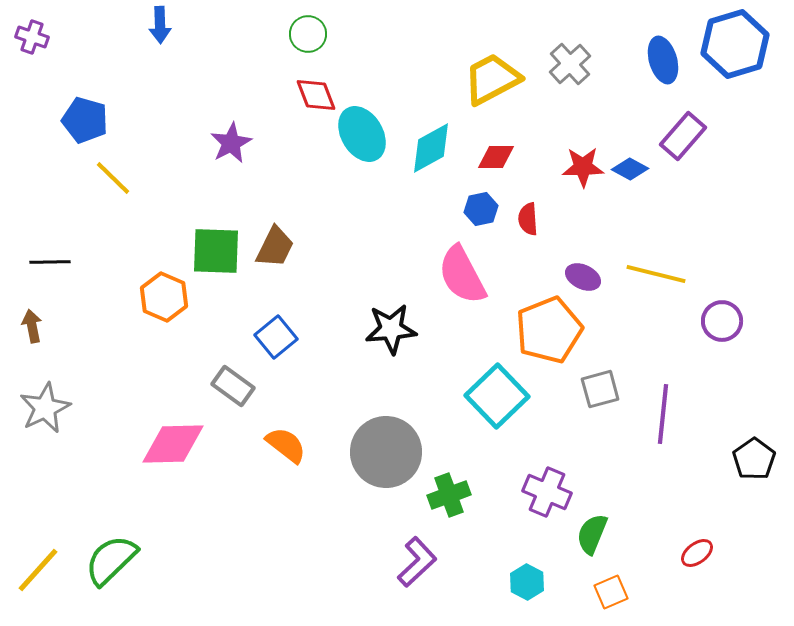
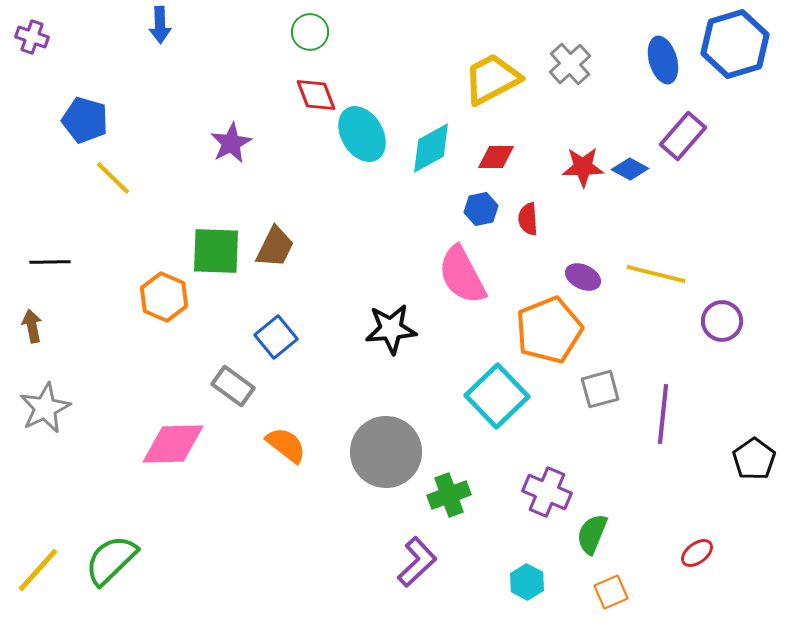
green circle at (308, 34): moved 2 px right, 2 px up
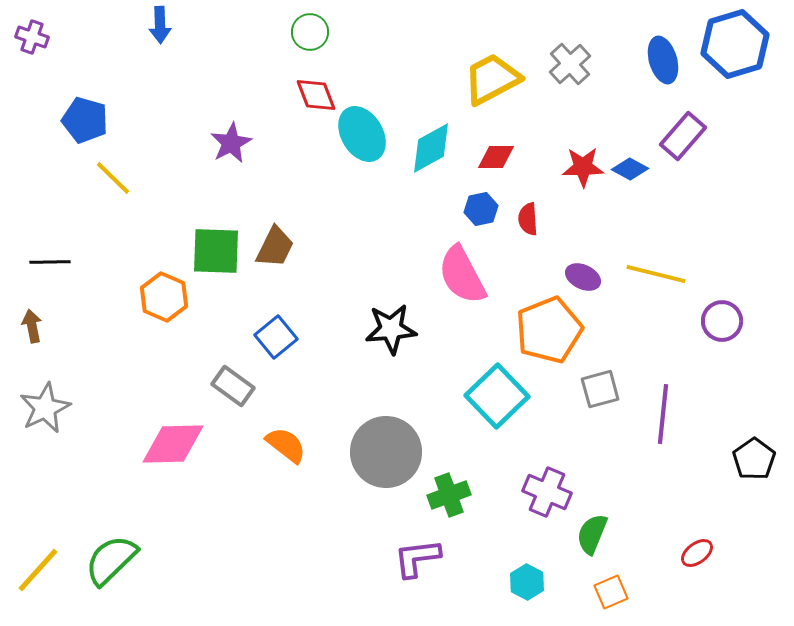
purple L-shape at (417, 562): moved 4 px up; rotated 144 degrees counterclockwise
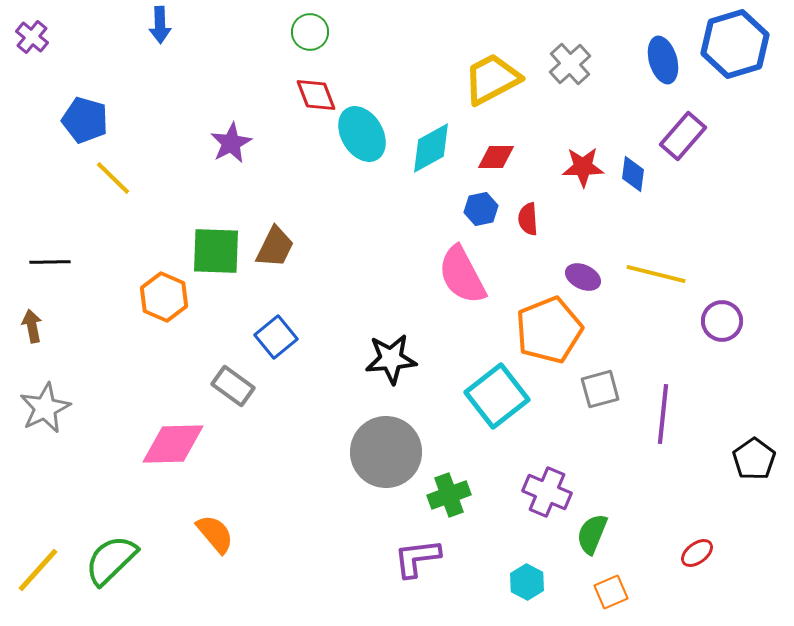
purple cross at (32, 37): rotated 20 degrees clockwise
blue diamond at (630, 169): moved 3 px right, 5 px down; rotated 69 degrees clockwise
black star at (391, 329): moved 30 px down
cyan square at (497, 396): rotated 6 degrees clockwise
orange semicircle at (286, 445): moved 71 px left, 89 px down; rotated 12 degrees clockwise
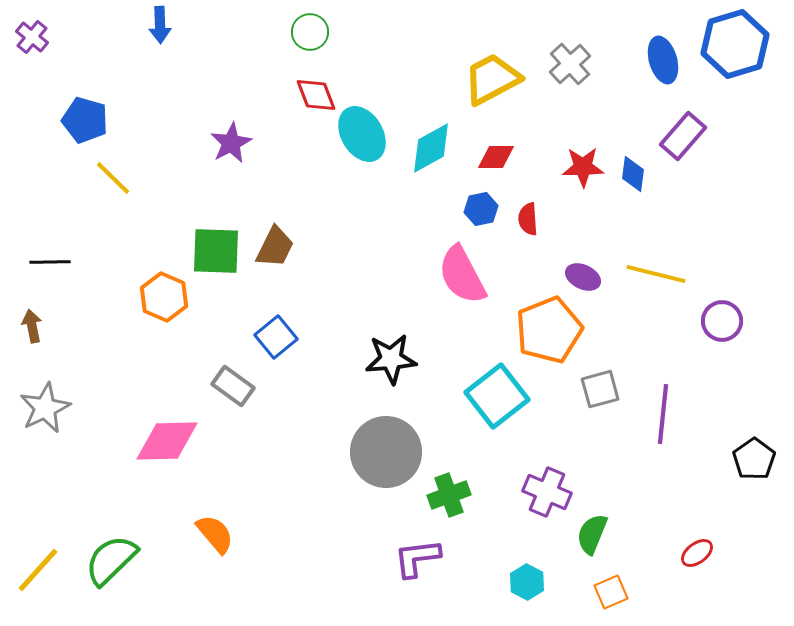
pink diamond at (173, 444): moved 6 px left, 3 px up
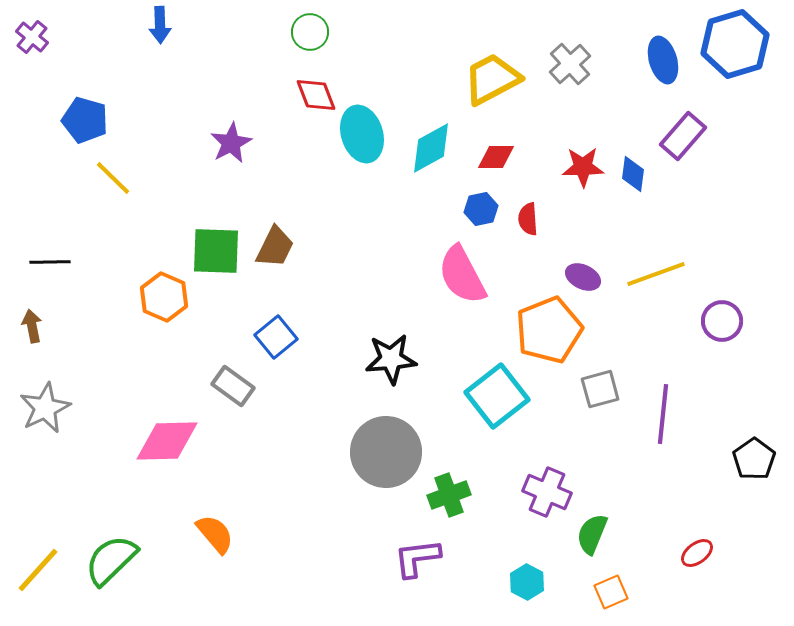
cyan ellipse at (362, 134): rotated 14 degrees clockwise
yellow line at (656, 274): rotated 34 degrees counterclockwise
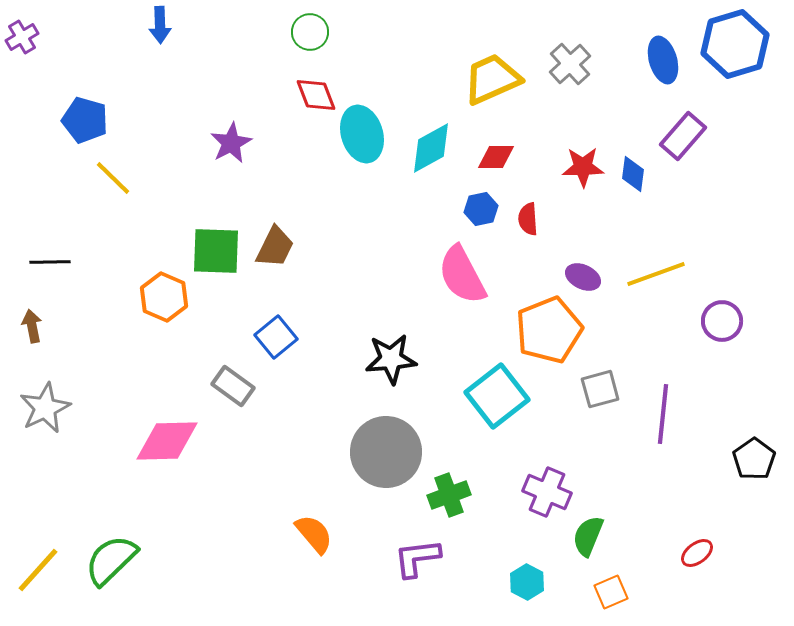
purple cross at (32, 37): moved 10 px left; rotated 20 degrees clockwise
yellow trapezoid at (492, 79): rotated 4 degrees clockwise
orange semicircle at (215, 534): moved 99 px right
green semicircle at (592, 534): moved 4 px left, 2 px down
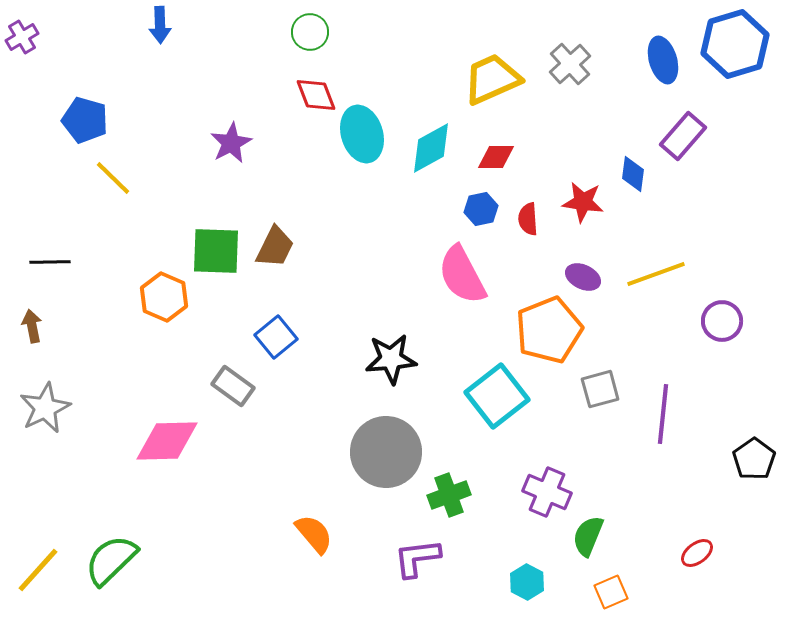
red star at (583, 167): moved 35 px down; rotated 9 degrees clockwise
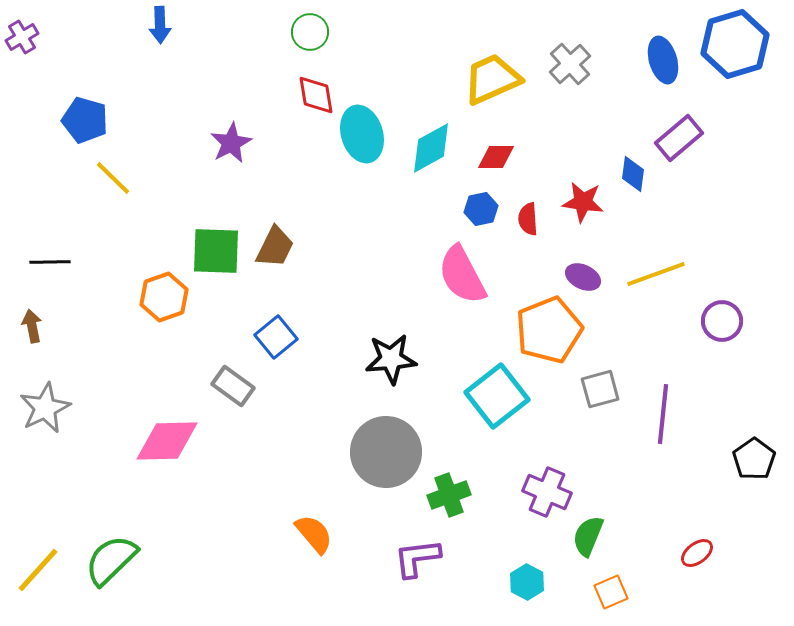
red diamond at (316, 95): rotated 12 degrees clockwise
purple rectangle at (683, 136): moved 4 px left, 2 px down; rotated 9 degrees clockwise
orange hexagon at (164, 297): rotated 18 degrees clockwise
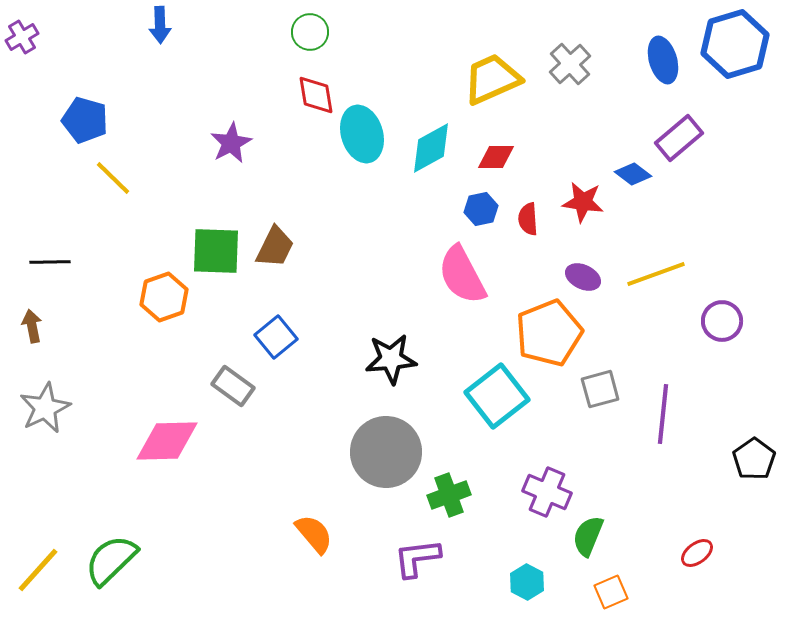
blue diamond at (633, 174): rotated 60 degrees counterclockwise
orange pentagon at (549, 330): moved 3 px down
